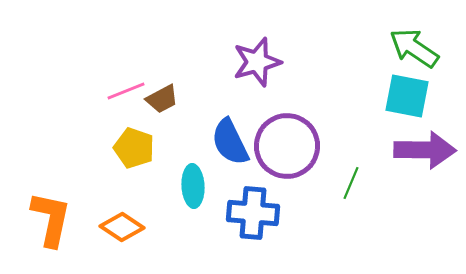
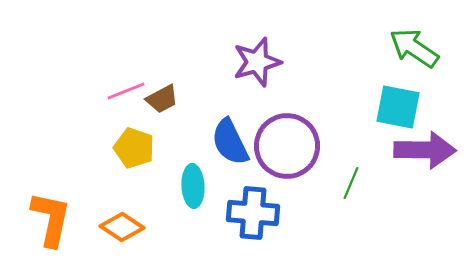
cyan square: moved 9 px left, 11 px down
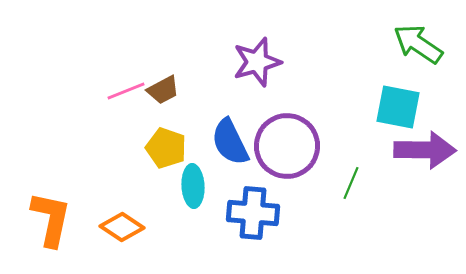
green arrow: moved 4 px right, 4 px up
brown trapezoid: moved 1 px right, 9 px up
yellow pentagon: moved 32 px right
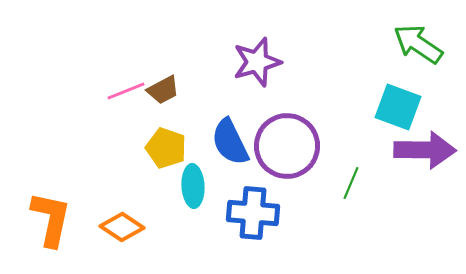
cyan square: rotated 9 degrees clockwise
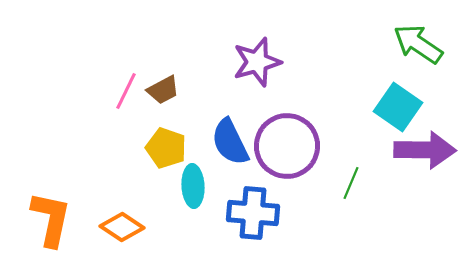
pink line: rotated 42 degrees counterclockwise
cyan square: rotated 15 degrees clockwise
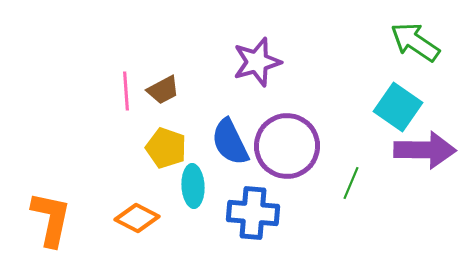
green arrow: moved 3 px left, 2 px up
pink line: rotated 30 degrees counterclockwise
orange diamond: moved 15 px right, 9 px up; rotated 6 degrees counterclockwise
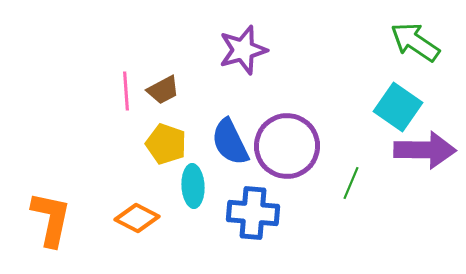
purple star: moved 14 px left, 12 px up
yellow pentagon: moved 4 px up
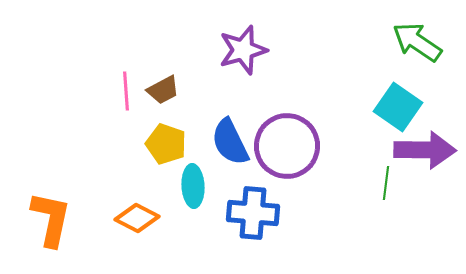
green arrow: moved 2 px right
green line: moved 35 px right; rotated 16 degrees counterclockwise
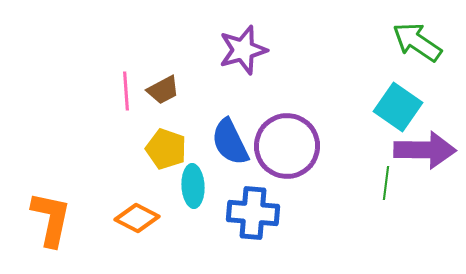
yellow pentagon: moved 5 px down
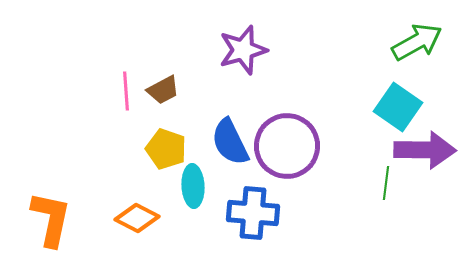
green arrow: rotated 117 degrees clockwise
